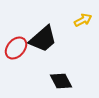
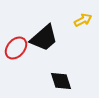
black trapezoid: moved 1 px right, 1 px up
black diamond: rotated 10 degrees clockwise
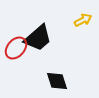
black trapezoid: moved 6 px left
black diamond: moved 4 px left
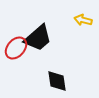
yellow arrow: rotated 138 degrees counterclockwise
black diamond: rotated 10 degrees clockwise
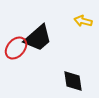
yellow arrow: moved 1 px down
black diamond: moved 16 px right
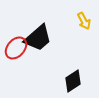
yellow arrow: moved 1 px right; rotated 132 degrees counterclockwise
black diamond: rotated 65 degrees clockwise
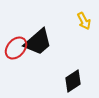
black trapezoid: moved 4 px down
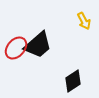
black trapezoid: moved 3 px down
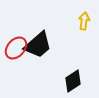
yellow arrow: rotated 144 degrees counterclockwise
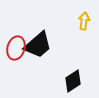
red ellipse: rotated 25 degrees counterclockwise
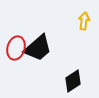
black trapezoid: moved 3 px down
